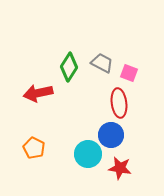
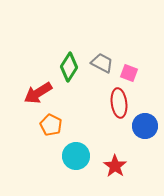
red arrow: rotated 20 degrees counterclockwise
blue circle: moved 34 px right, 9 px up
orange pentagon: moved 17 px right, 23 px up
cyan circle: moved 12 px left, 2 px down
red star: moved 5 px left, 2 px up; rotated 25 degrees clockwise
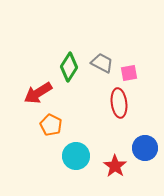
pink square: rotated 30 degrees counterclockwise
blue circle: moved 22 px down
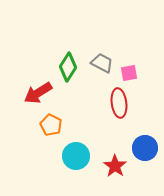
green diamond: moved 1 px left
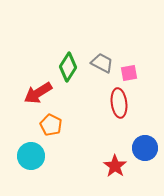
cyan circle: moved 45 px left
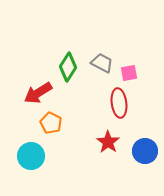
orange pentagon: moved 2 px up
blue circle: moved 3 px down
red star: moved 7 px left, 24 px up
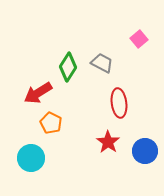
pink square: moved 10 px right, 34 px up; rotated 30 degrees counterclockwise
cyan circle: moved 2 px down
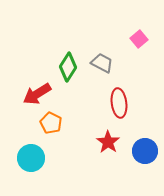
red arrow: moved 1 px left, 1 px down
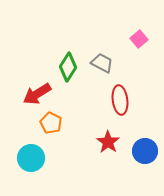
red ellipse: moved 1 px right, 3 px up
